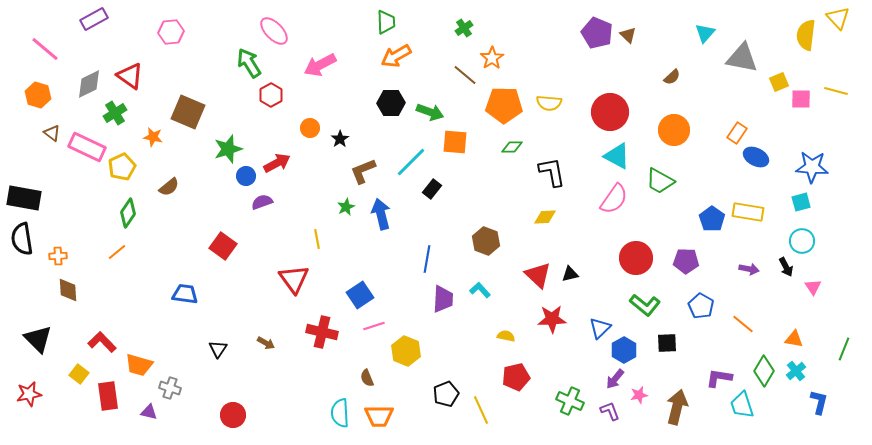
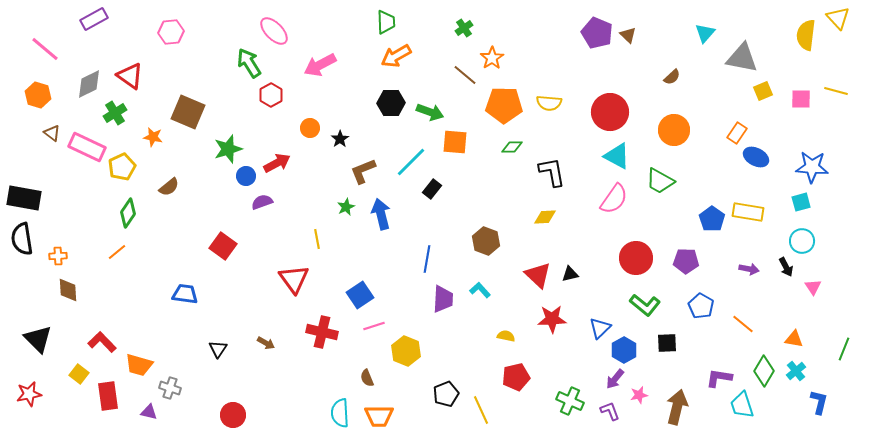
yellow square at (779, 82): moved 16 px left, 9 px down
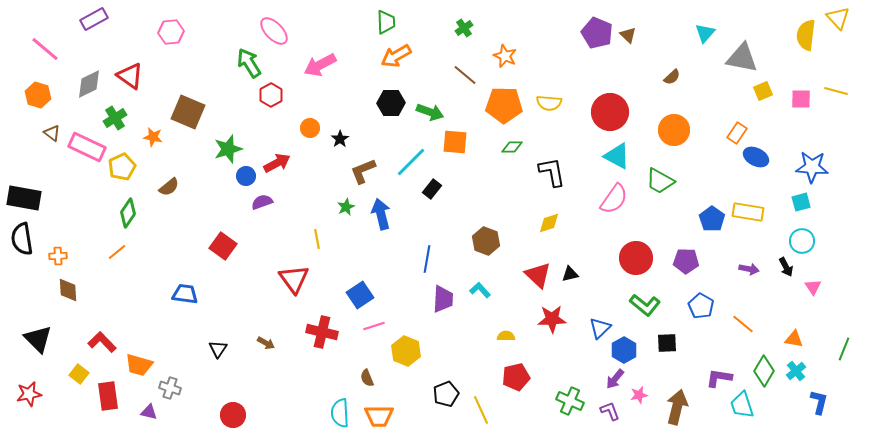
orange star at (492, 58): moved 13 px right, 2 px up; rotated 15 degrees counterclockwise
green cross at (115, 113): moved 5 px down
yellow diamond at (545, 217): moved 4 px right, 6 px down; rotated 15 degrees counterclockwise
yellow semicircle at (506, 336): rotated 12 degrees counterclockwise
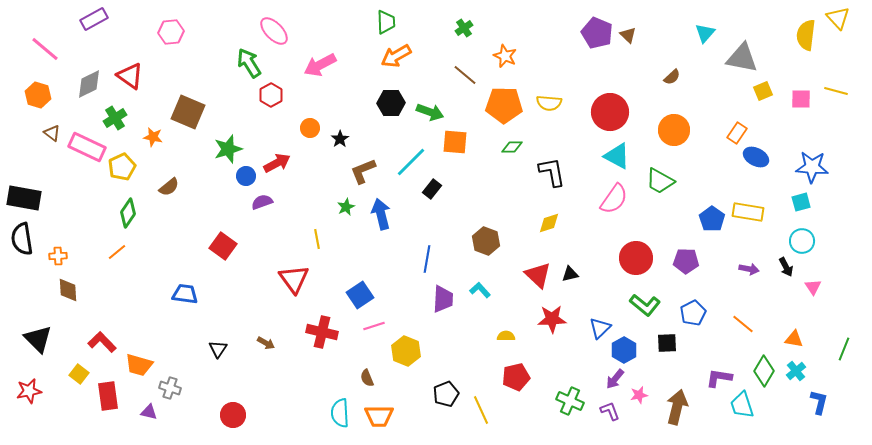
blue pentagon at (701, 306): moved 8 px left, 7 px down; rotated 15 degrees clockwise
red star at (29, 394): moved 3 px up
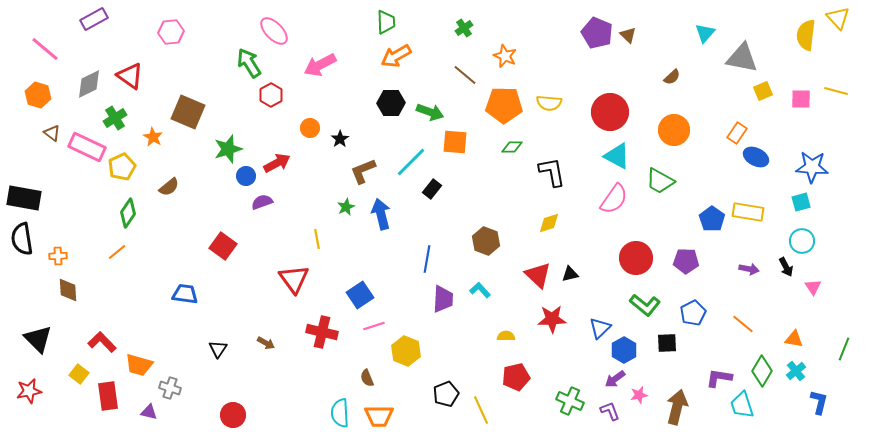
orange star at (153, 137): rotated 18 degrees clockwise
green diamond at (764, 371): moved 2 px left
purple arrow at (615, 379): rotated 15 degrees clockwise
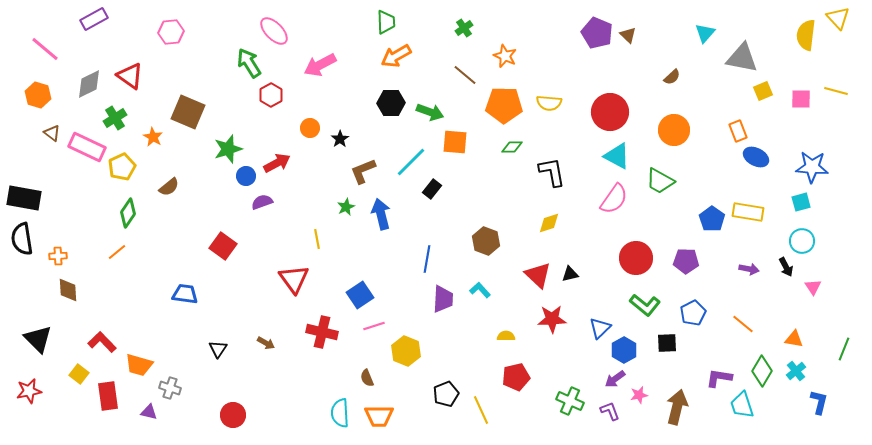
orange rectangle at (737, 133): moved 1 px right, 2 px up; rotated 55 degrees counterclockwise
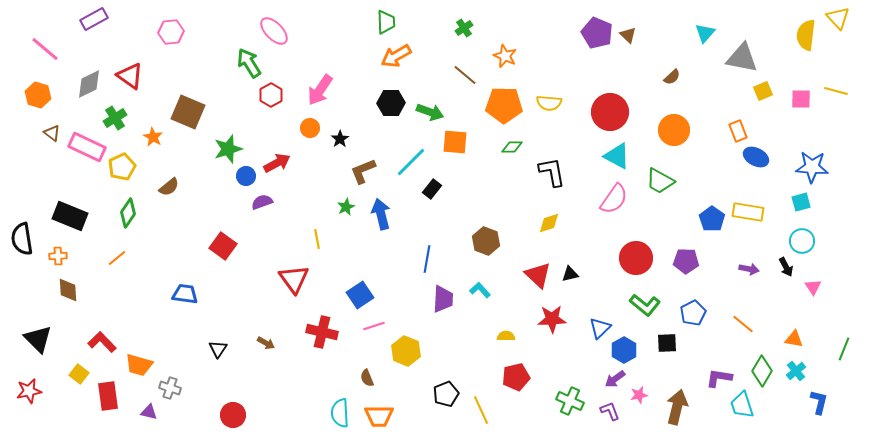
pink arrow at (320, 65): moved 25 px down; rotated 28 degrees counterclockwise
black rectangle at (24, 198): moved 46 px right, 18 px down; rotated 12 degrees clockwise
orange line at (117, 252): moved 6 px down
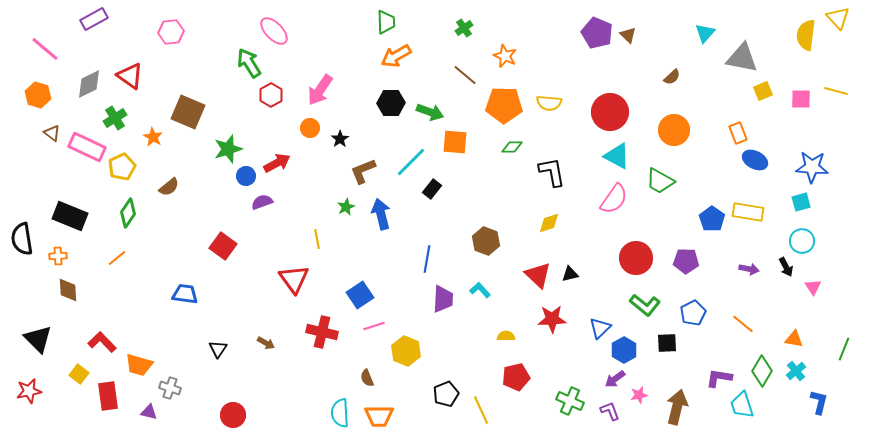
orange rectangle at (738, 131): moved 2 px down
blue ellipse at (756, 157): moved 1 px left, 3 px down
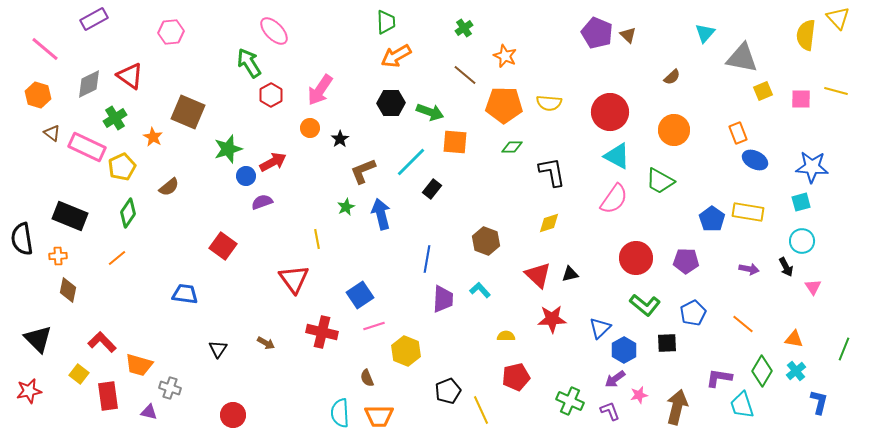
red arrow at (277, 163): moved 4 px left, 1 px up
brown diamond at (68, 290): rotated 15 degrees clockwise
black pentagon at (446, 394): moved 2 px right, 3 px up
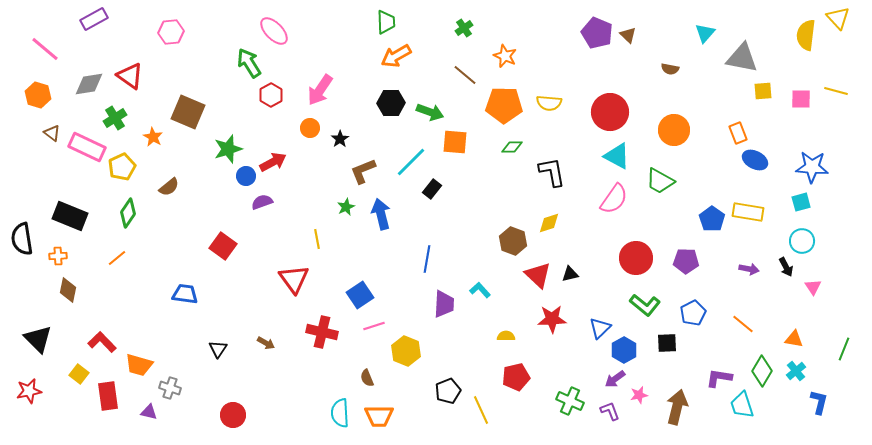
brown semicircle at (672, 77): moved 2 px left, 8 px up; rotated 54 degrees clockwise
gray diamond at (89, 84): rotated 16 degrees clockwise
yellow square at (763, 91): rotated 18 degrees clockwise
brown hexagon at (486, 241): moved 27 px right
purple trapezoid at (443, 299): moved 1 px right, 5 px down
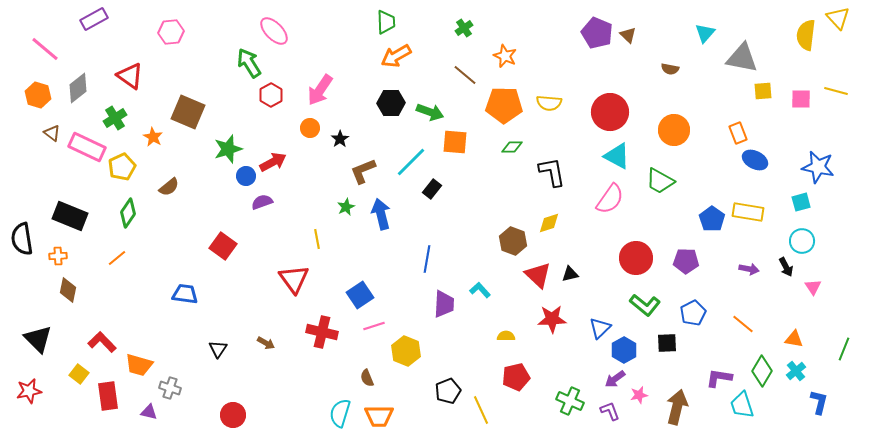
gray diamond at (89, 84): moved 11 px left, 4 px down; rotated 28 degrees counterclockwise
blue star at (812, 167): moved 6 px right; rotated 8 degrees clockwise
pink semicircle at (614, 199): moved 4 px left
cyan semicircle at (340, 413): rotated 20 degrees clockwise
